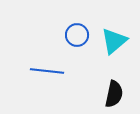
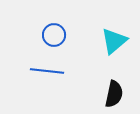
blue circle: moved 23 px left
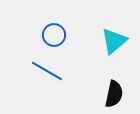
blue line: rotated 24 degrees clockwise
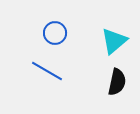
blue circle: moved 1 px right, 2 px up
black semicircle: moved 3 px right, 12 px up
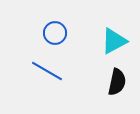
cyan triangle: rotated 12 degrees clockwise
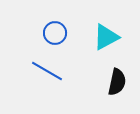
cyan triangle: moved 8 px left, 4 px up
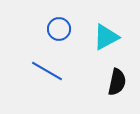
blue circle: moved 4 px right, 4 px up
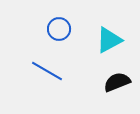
cyan triangle: moved 3 px right, 3 px down
black semicircle: rotated 124 degrees counterclockwise
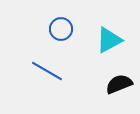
blue circle: moved 2 px right
black semicircle: moved 2 px right, 2 px down
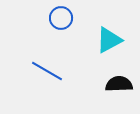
blue circle: moved 11 px up
black semicircle: rotated 20 degrees clockwise
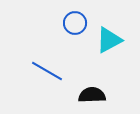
blue circle: moved 14 px right, 5 px down
black semicircle: moved 27 px left, 11 px down
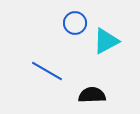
cyan triangle: moved 3 px left, 1 px down
